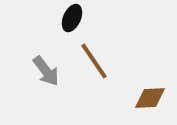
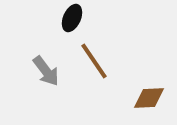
brown diamond: moved 1 px left
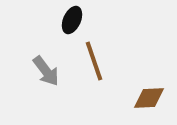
black ellipse: moved 2 px down
brown line: rotated 15 degrees clockwise
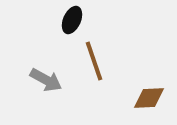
gray arrow: moved 9 px down; rotated 24 degrees counterclockwise
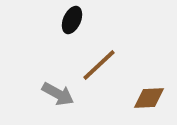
brown line: moved 5 px right, 4 px down; rotated 66 degrees clockwise
gray arrow: moved 12 px right, 14 px down
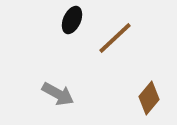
brown line: moved 16 px right, 27 px up
brown diamond: rotated 48 degrees counterclockwise
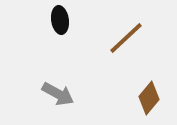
black ellipse: moved 12 px left; rotated 32 degrees counterclockwise
brown line: moved 11 px right
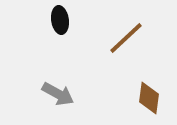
brown diamond: rotated 32 degrees counterclockwise
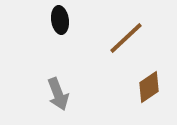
gray arrow: rotated 40 degrees clockwise
brown diamond: moved 11 px up; rotated 48 degrees clockwise
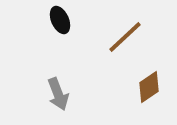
black ellipse: rotated 16 degrees counterclockwise
brown line: moved 1 px left, 1 px up
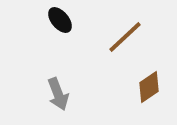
black ellipse: rotated 16 degrees counterclockwise
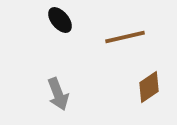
brown line: rotated 30 degrees clockwise
